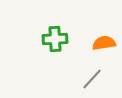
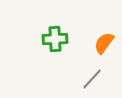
orange semicircle: rotated 45 degrees counterclockwise
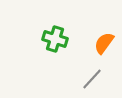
green cross: rotated 20 degrees clockwise
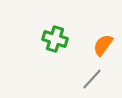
orange semicircle: moved 1 px left, 2 px down
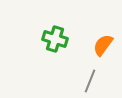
gray line: moved 2 px left, 2 px down; rotated 20 degrees counterclockwise
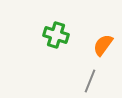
green cross: moved 1 px right, 4 px up
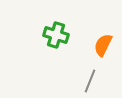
orange semicircle: rotated 10 degrees counterclockwise
